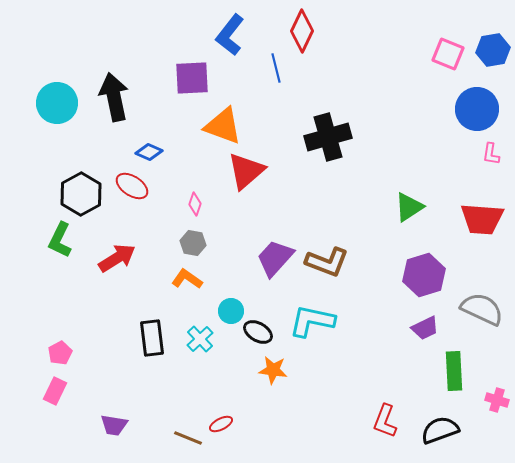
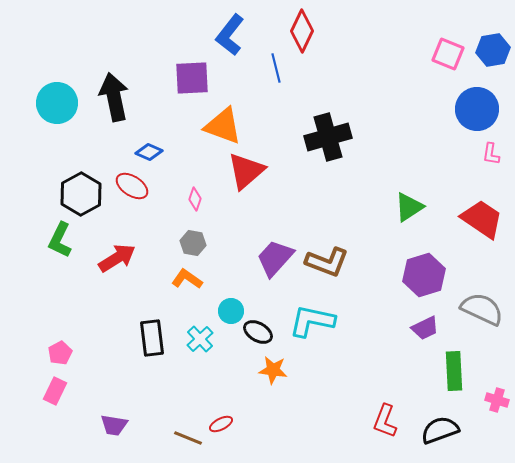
pink diamond at (195, 204): moved 5 px up
red trapezoid at (482, 219): rotated 150 degrees counterclockwise
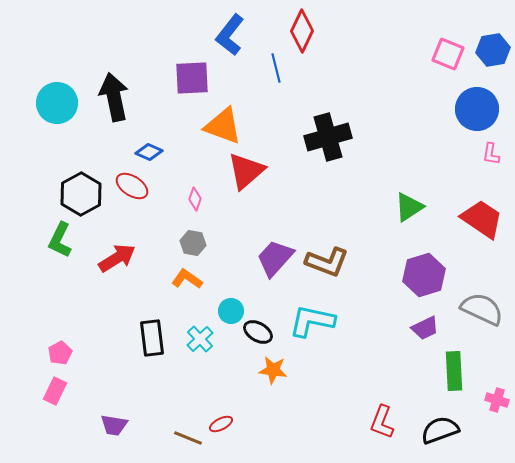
red L-shape at (385, 421): moved 3 px left, 1 px down
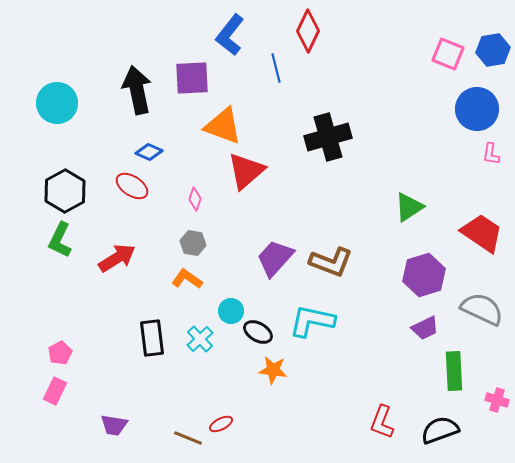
red diamond at (302, 31): moved 6 px right
black arrow at (114, 97): moved 23 px right, 7 px up
black hexagon at (81, 194): moved 16 px left, 3 px up
red trapezoid at (482, 219): moved 14 px down
brown L-shape at (327, 262): moved 4 px right
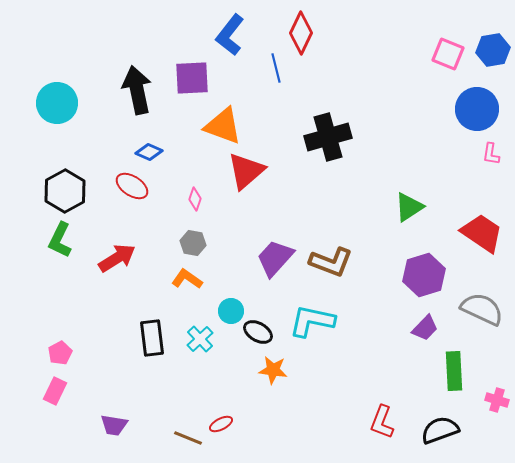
red diamond at (308, 31): moved 7 px left, 2 px down
purple trapezoid at (425, 328): rotated 20 degrees counterclockwise
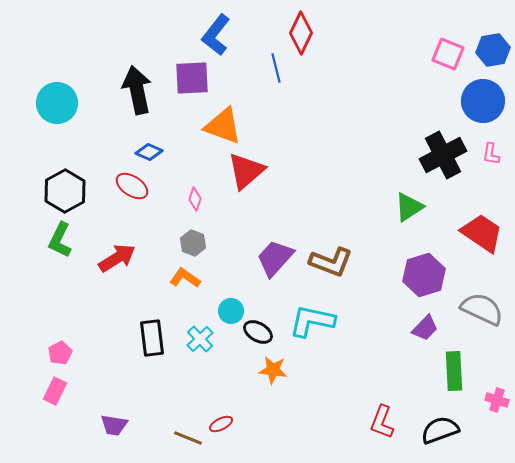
blue L-shape at (230, 35): moved 14 px left
blue circle at (477, 109): moved 6 px right, 8 px up
black cross at (328, 137): moved 115 px right, 18 px down; rotated 12 degrees counterclockwise
gray hexagon at (193, 243): rotated 10 degrees clockwise
orange L-shape at (187, 279): moved 2 px left, 1 px up
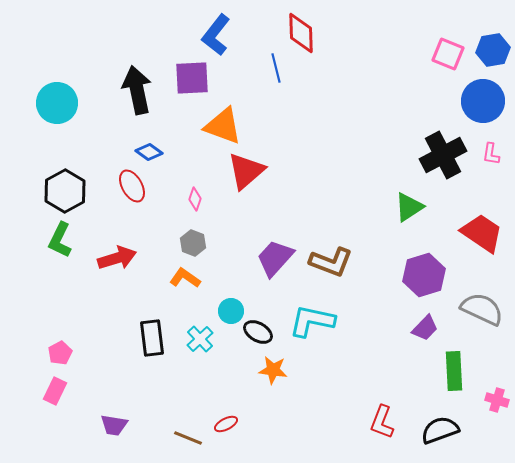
red diamond at (301, 33): rotated 27 degrees counterclockwise
blue diamond at (149, 152): rotated 12 degrees clockwise
red ellipse at (132, 186): rotated 28 degrees clockwise
red arrow at (117, 258): rotated 15 degrees clockwise
red ellipse at (221, 424): moved 5 px right
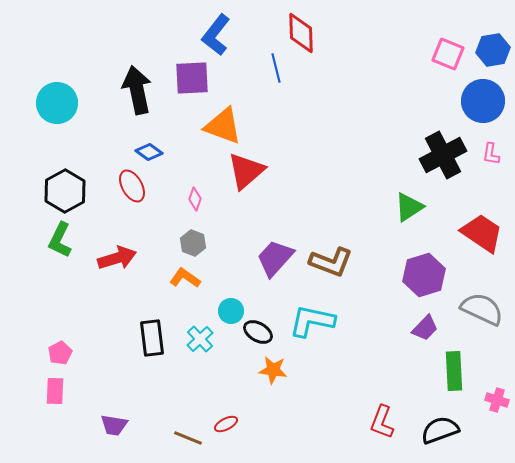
pink rectangle at (55, 391): rotated 24 degrees counterclockwise
